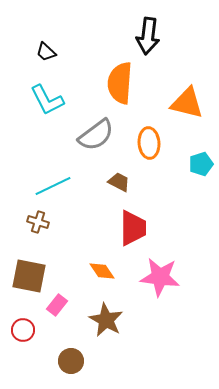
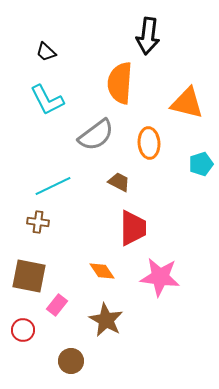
brown cross: rotated 10 degrees counterclockwise
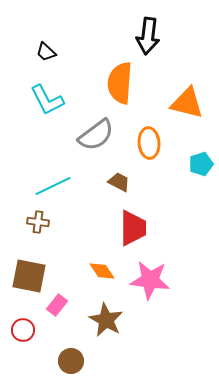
pink star: moved 10 px left, 3 px down
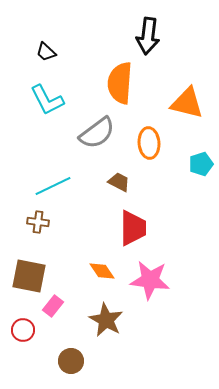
gray semicircle: moved 1 px right, 2 px up
pink rectangle: moved 4 px left, 1 px down
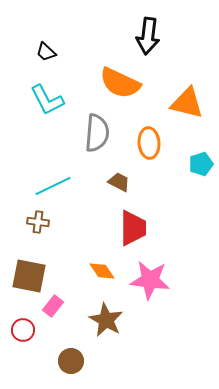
orange semicircle: rotated 69 degrees counterclockwise
gray semicircle: rotated 48 degrees counterclockwise
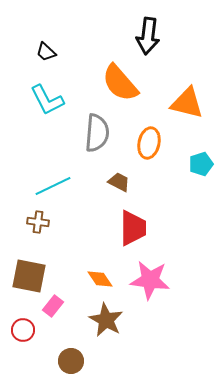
orange semicircle: rotated 24 degrees clockwise
orange ellipse: rotated 16 degrees clockwise
orange diamond: moved 2 px left, 8 px down
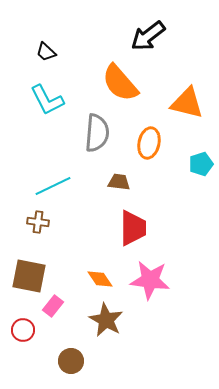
black arrow: rotated 45 degrees clockwise
brown trapezoid: rotated 20 degrees counterclockwise
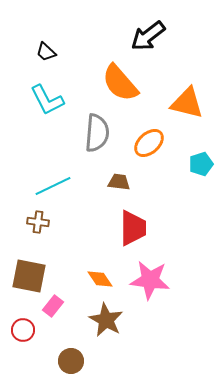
orange ellipse: rotated 36 degrees clockwise
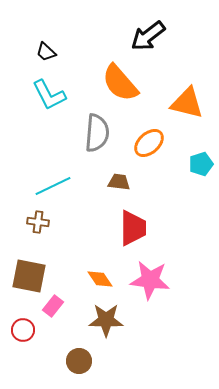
cyan L-shape: moved 2 px right, 5 px up
brown star: rotated 28 degrees counterclockwise
brown circle: moved 8 px right
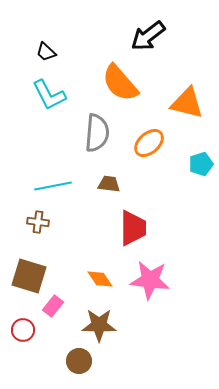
brown trapezoid: moved 10 px left, 2 px down
cyan line: rotated 15 degrees clockwise
brown square: rotated 6 degrees clockwise
brown star: moved 7 px left, 5 px down
